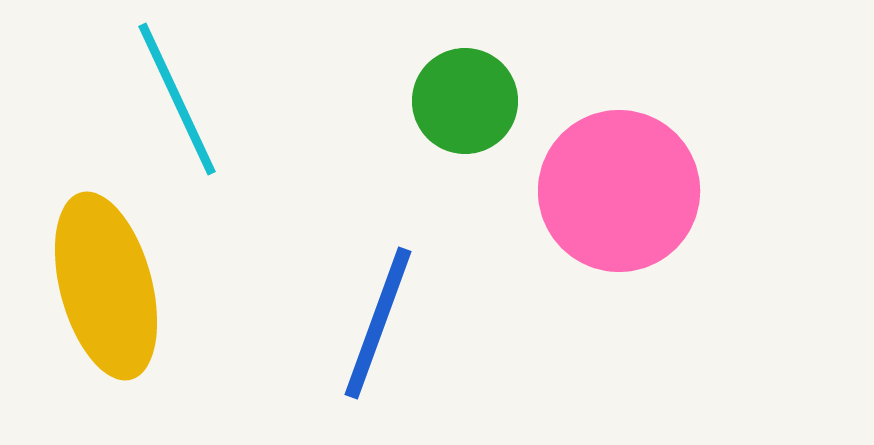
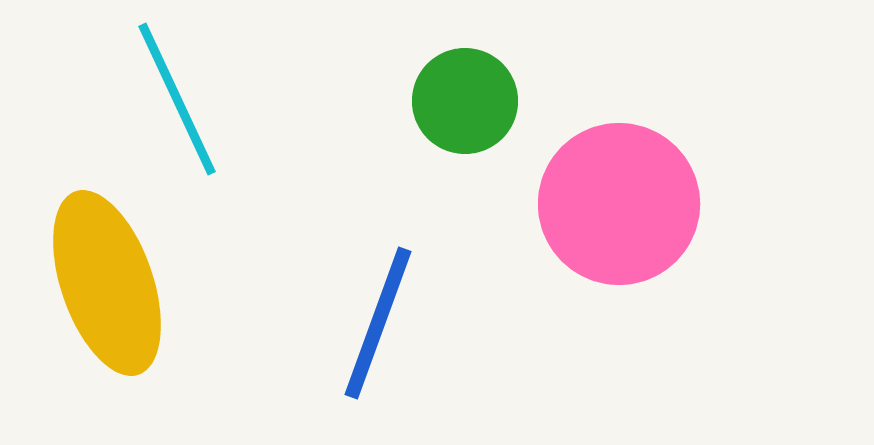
pink circle: moved 13 px down
yellow ellipse: moved 1 px right, 3 px up; rotated 4 degrees counterclockwise
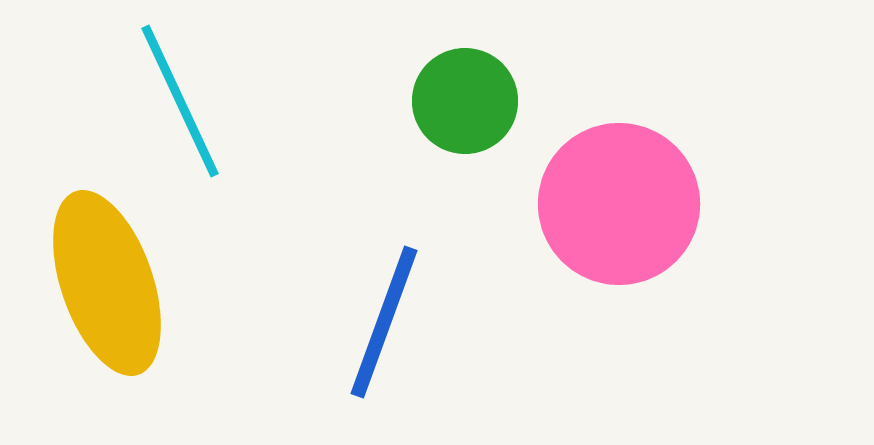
cyan line: moved 3 px right, 2 px down
blue line: moved 6 px right, 1 px up
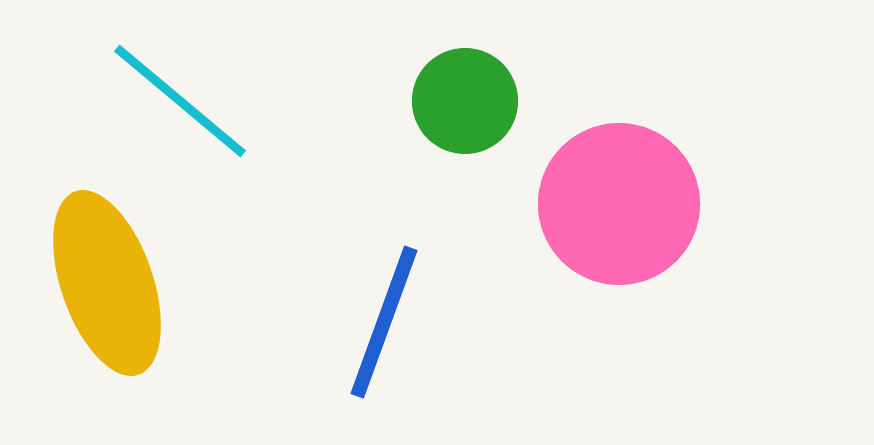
cyan line: rotated 25 degrees counterclockwise
